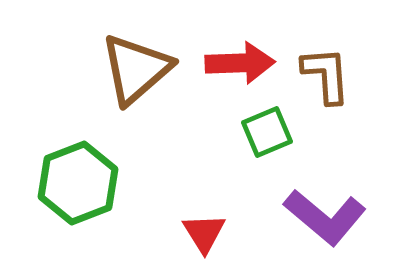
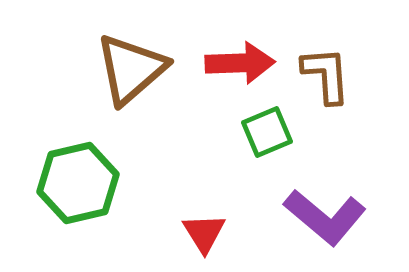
brown triangle: moved 5 px left
green hexagon: rotated 8 degrees clockwise
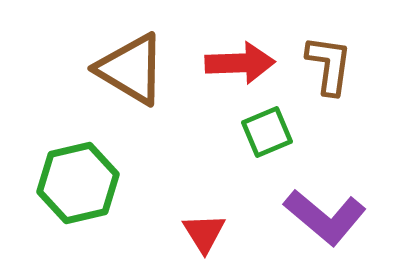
brown triangle: rotated 48 degrees counterclockwise
brown L-shape: moved 3 px right, 10 px up; rotated 12 degrees clockwise
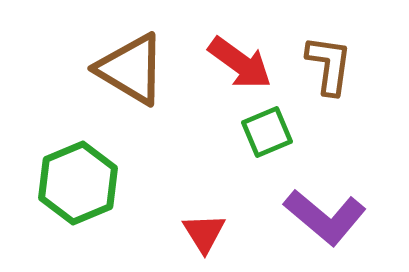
red arrow: rotated 38 degrees clockwise
green hexagon: rotated 10 degrees counterclockwise
